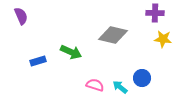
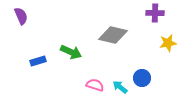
yellow star: moved 5 px right, 4 px down; rotated 18 degrees counterclockwise
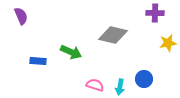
blue rectangle: rotated 21 degrees clockwise
blue circle: moved 2 px right, 1 px down
cyan arrow: rotated 119 degrees counterclockwise
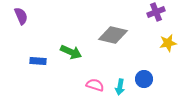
purple cross: moved 1 px right, 1 px up; rotated 24 degrees counterclockwise
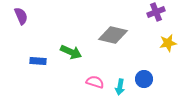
pink semicircle: moved 3 px up
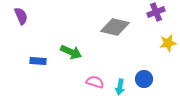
gray diamond: moved 2 px right, 8 px up
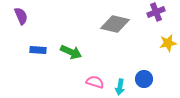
gray diamond: moved 3 px up
blue rectangle: moved 11 px up
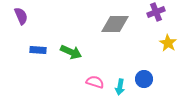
gray diamond: rotated 12 degrees counterclockwise
yellow star: rotated 30 degrees counterclockwise
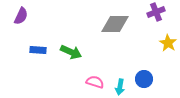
purple semicircle: rotated 48 degrees clockwise
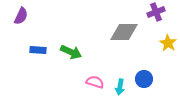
gray diamond: moved 9 px right, 8 px down
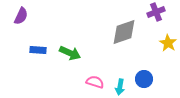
gray diamond: rotated 20 degrees counterclockwise
green arrow: moved 1 px left, 1 px down
